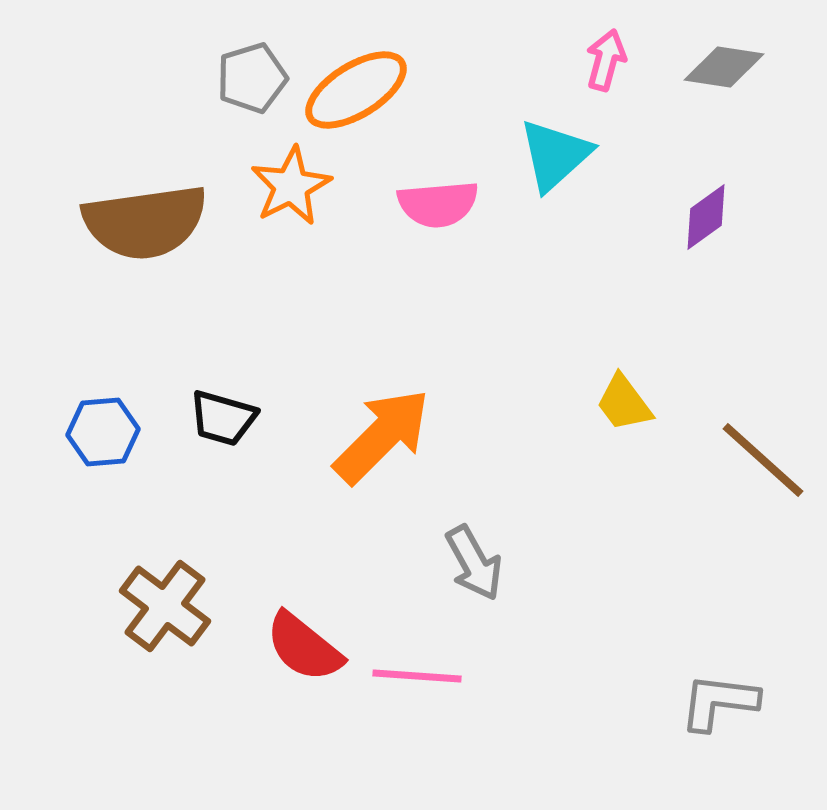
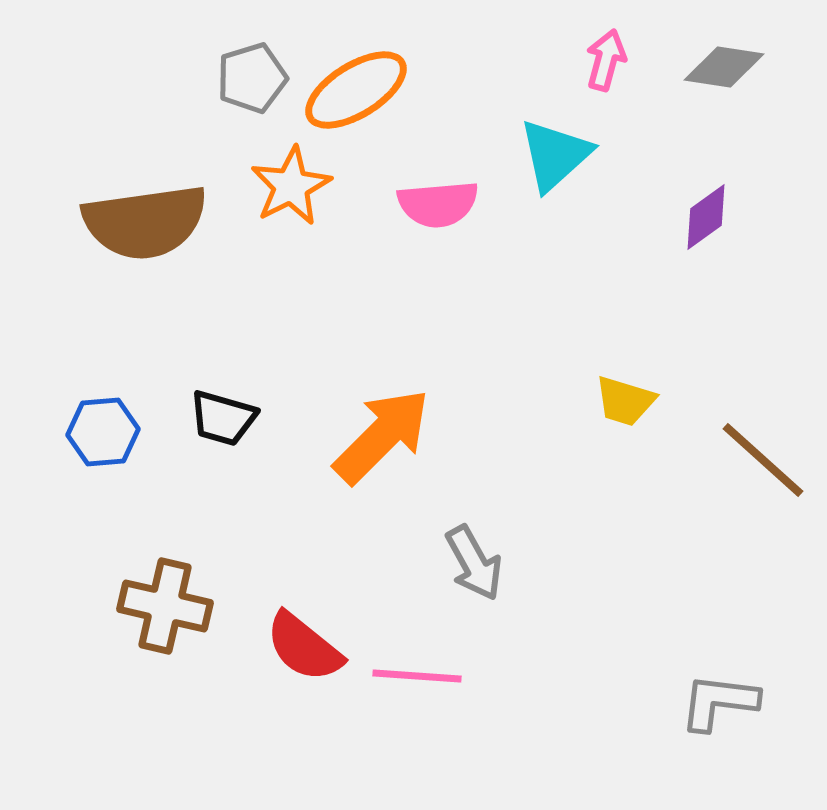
yellow trapezoid: moved 1 px right, 2 px up; rotated 36 degrees counterclockwise
brown cross: rotated 24 degrees counterclockwise
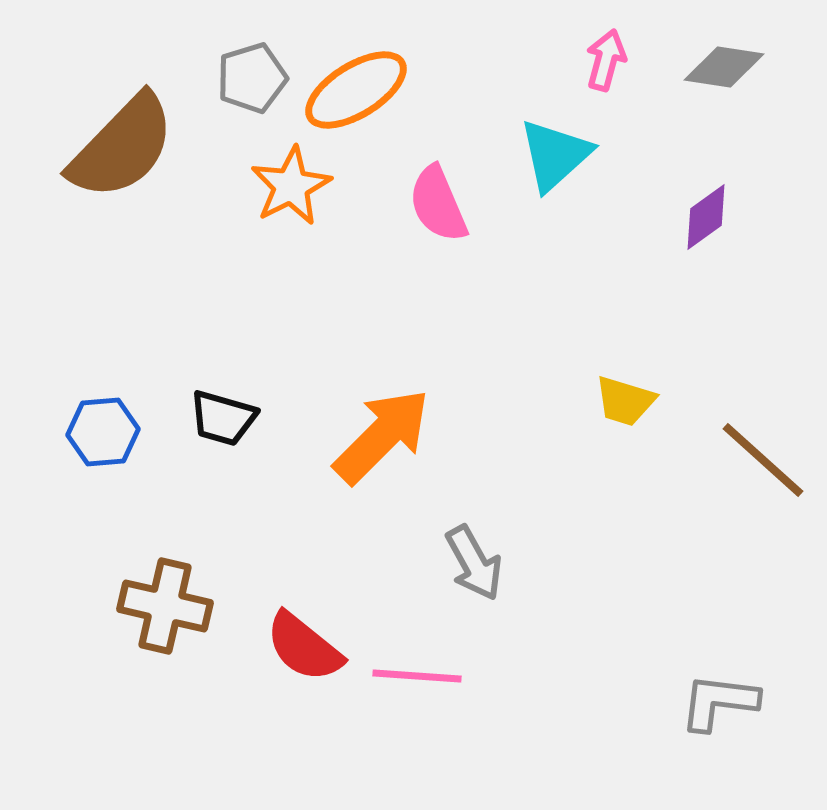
pink semicircle: rotated 72 degrees clockwise
brown semicircle: moved 23 px left, 75 px up; rotated 38 degrees counterclockwise
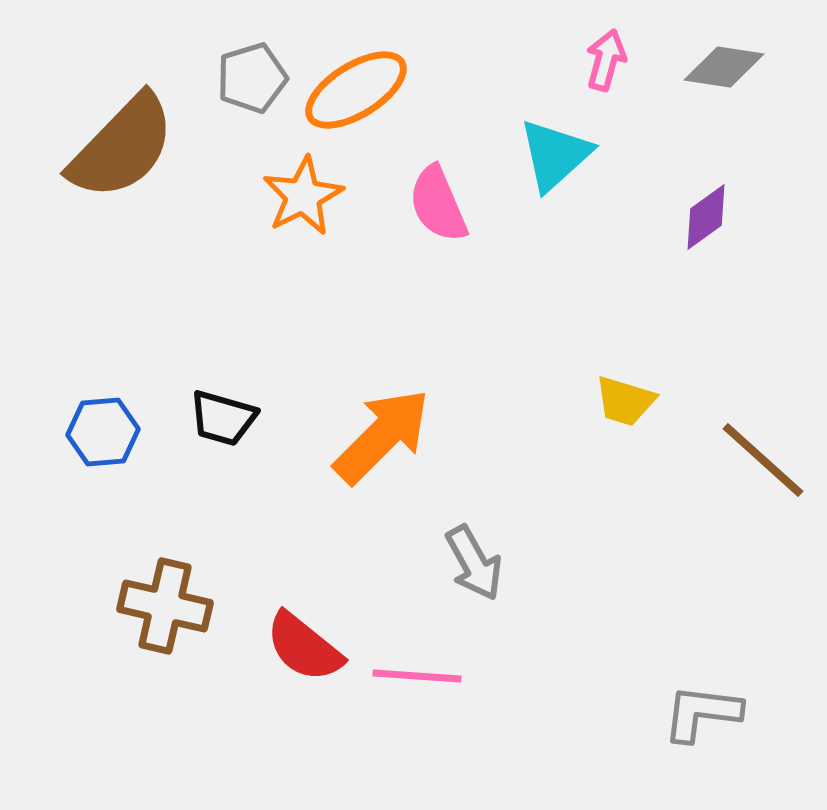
orange star: moved 12 px right, 10 px down
gray L-shape: moved 17 px left, 11 px down
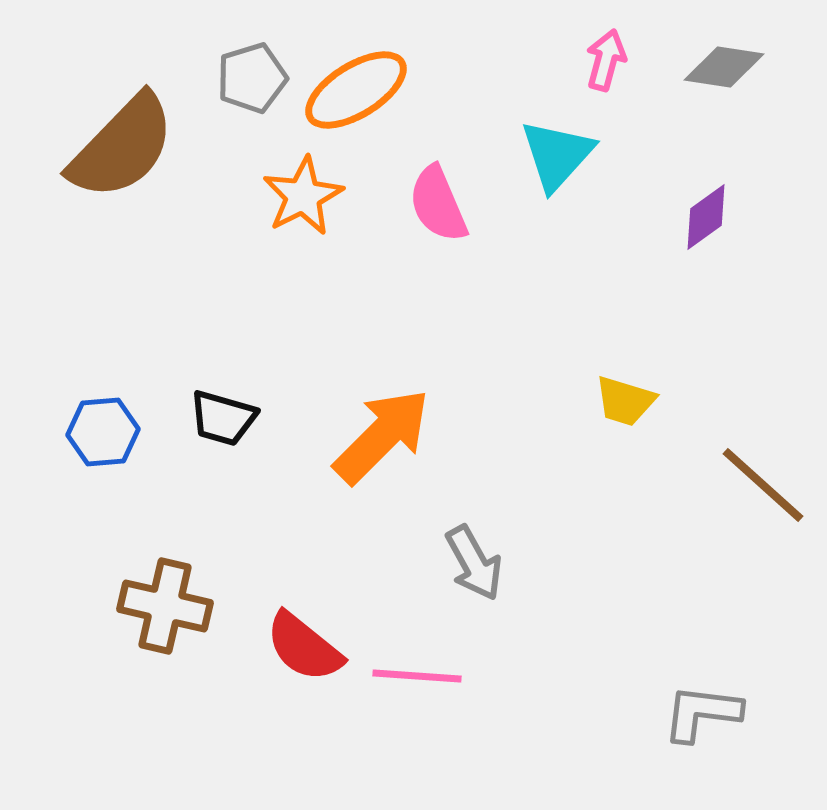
cyan triangle: moved 2 px right; rotated 6 degrees counterclockwise
brown line: moved 25 px down
